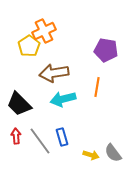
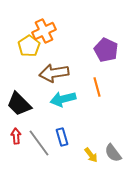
purple pentagon: rotated 15 degrees clockwise
orange line: rotated 24 degrees counterclockwise
gray line: moved 1 px left, 2 px down
yellow arrow: rotated 35 degrees clockwise
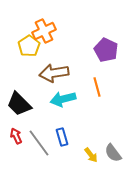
red arrow: rotated 21 degrees counterclockwise
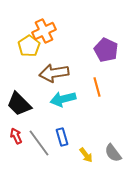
yellow arrow: moved 5 px left
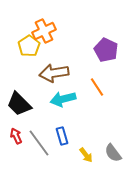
orange line: rotated 18 degrees counterclockwise
blue rectangle: moved 1 px up
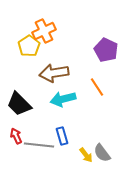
gray line: moved 2 px down; rotated 48 degrees counterclockwise
gray semicircle: moved 11 px left
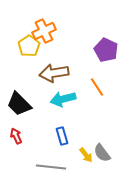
gray line: moved 12 px right, 22 px down
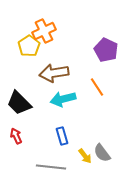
black trapezoid: moved 1 px up
yellow arrow: moved 1 px left, 1 px down
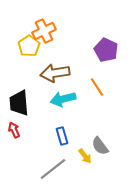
brown arrow: moved 1 px right
black trapezoid: rotated 40 degrees clockwise
red arrow: moved 2 px left, 6 px up
gray semicircle: moved 2 px left, 7 px up
gray line: moved 2 px right, 2 px down; rotated 44 degrees counterclockwise
